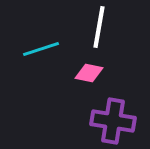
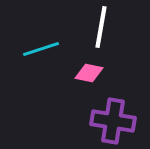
white line: moved 2 px right
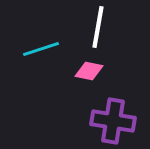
white line: moved 3 px left
pink diamond: moved 2 px up
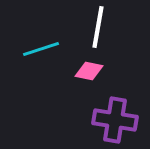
purple cross: moved 2 px right, 1 px up
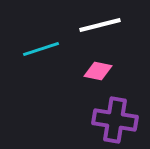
white line: moved 2 px right, 2 px up; rotated 66 degrees clockwise
pink diamond: moved 9 px right
